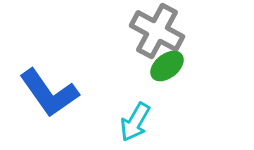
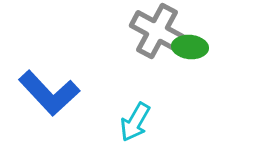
green ellipse: moved 23 px right, 19 px up; rotated 44 degrees clockwise
blue L-shape: rotated 8 degrees counterclockwise
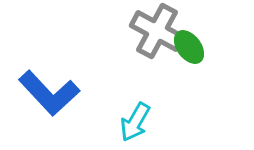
green ellipse: moved 1 px left; rotated 48 degrees clockwise
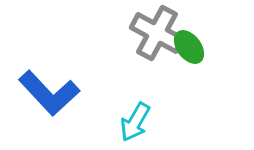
gray cross: moved 2 px down
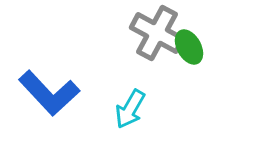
green ellipse: rotated 8 degrees clockwise
cyan arrow: moved 5 px left, 13 px up
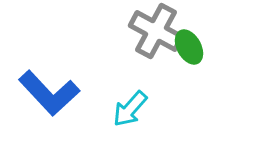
gray cross: moved 1 px left, 2 px up
cyan arrow: rotated 12 degrees clockwise
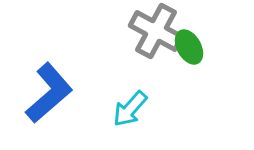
blue L-shape: rotated 88 degrees counterclockwise
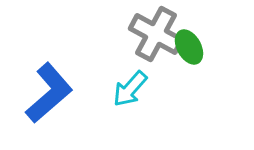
gray cross: moved 3 px down
cyan arrow: moved 20 px up
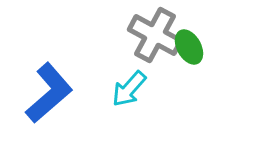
gray cross: moved 1 px left, 1 px down
cyan arrow: moved 1 px left
